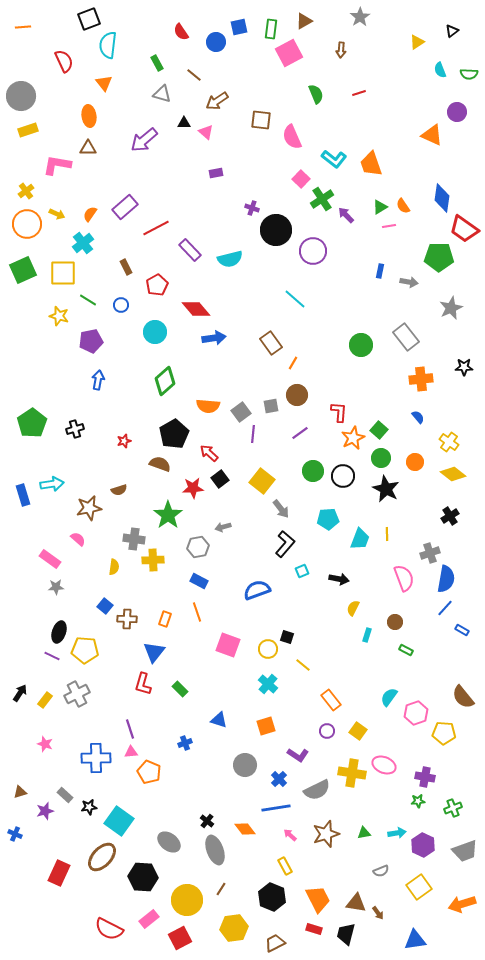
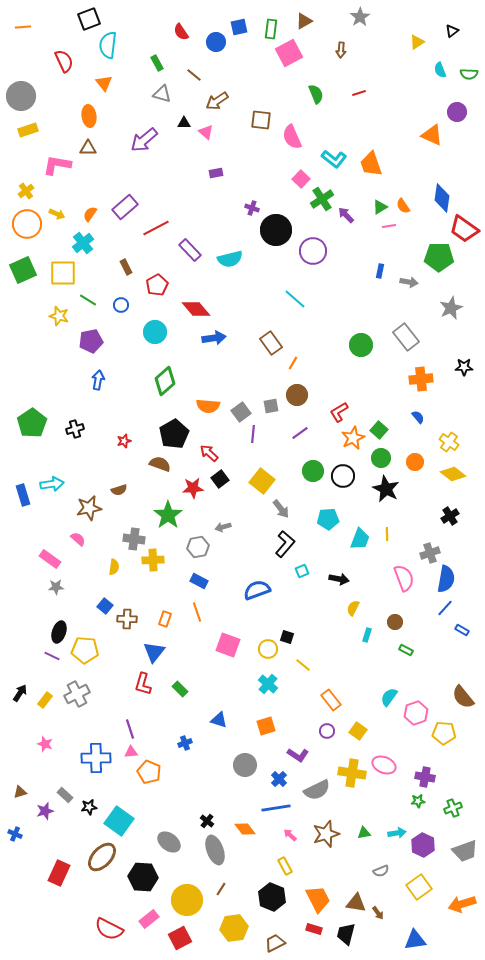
red L-shape at (339, 412): rotated 125 degrees counterclockwise
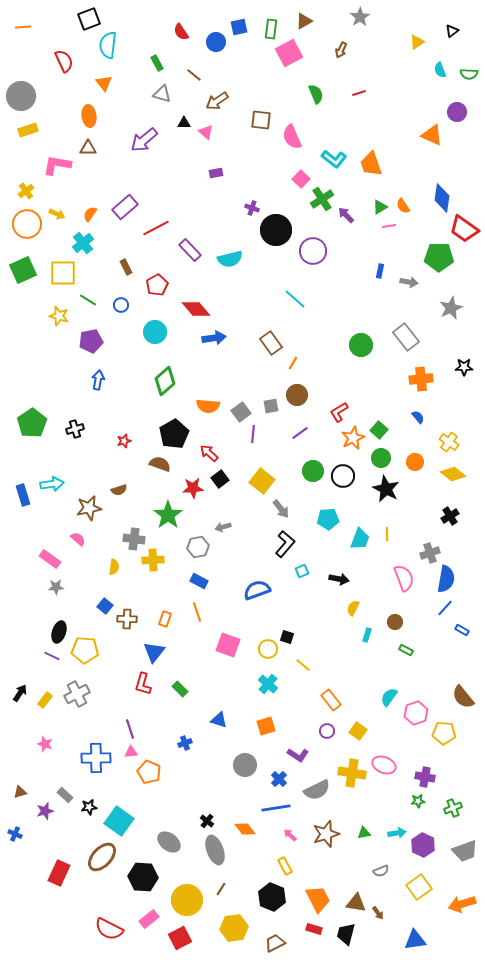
brown arrow at (341, 50): rotated 21 degrees clockwise
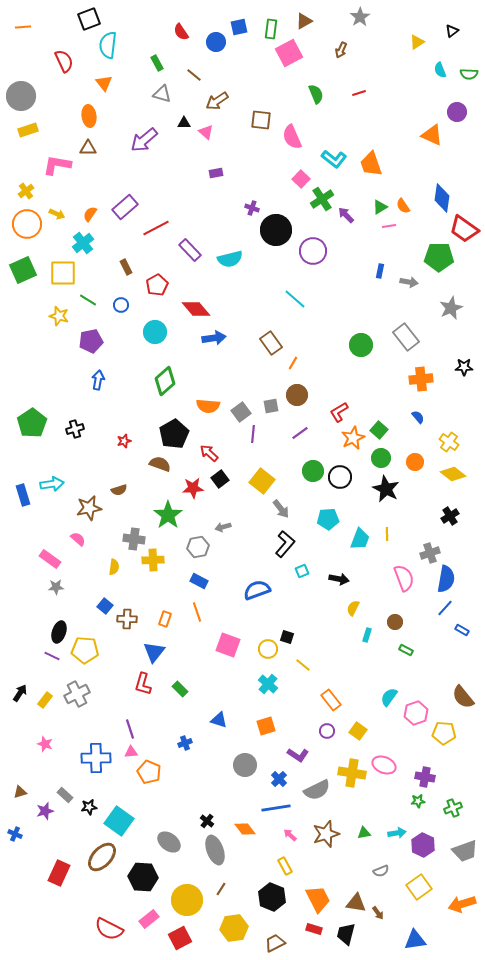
black circle at (343, 476): moved 3 px left, 1 px down
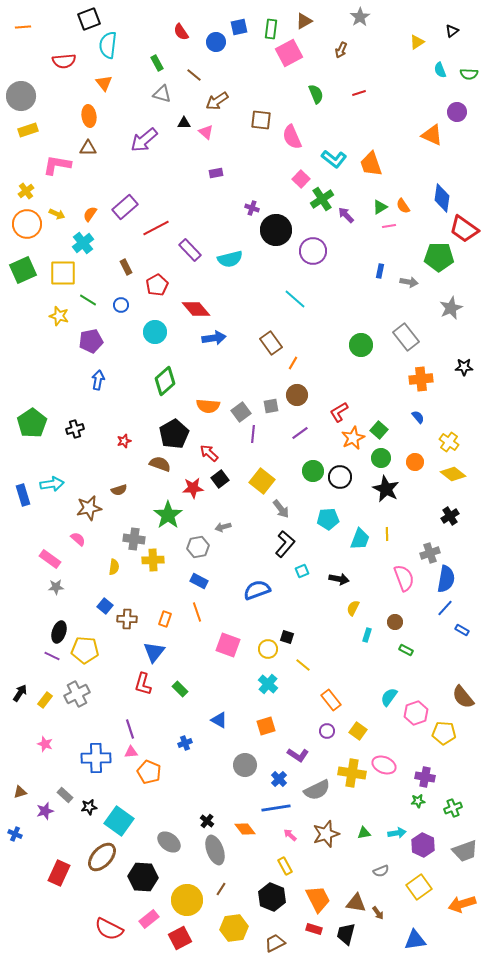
red semicircle at (64, 61): rotated 110 degrees clockwise
blue triangle at (219, 720): rotated 12 degrees clockwise
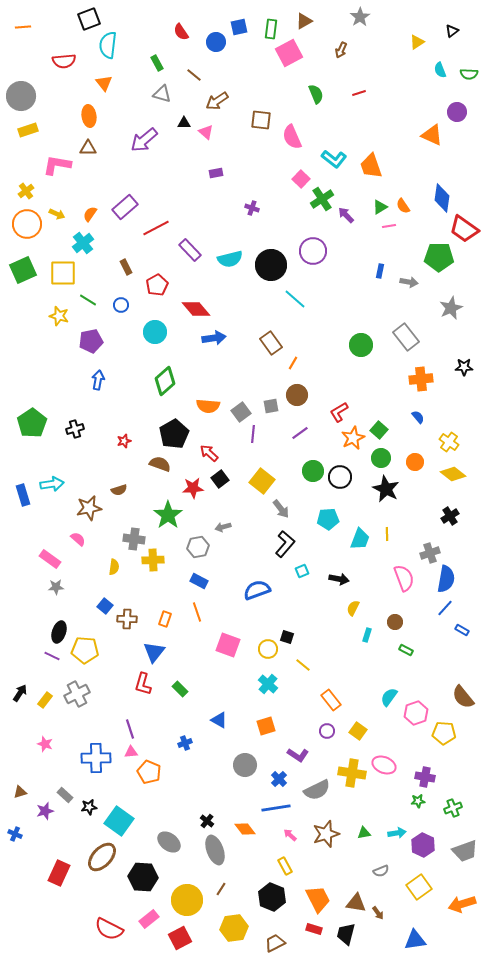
orange trapezoid at (371, 164): moved 2 px down
black circle at (276, 230): moved 5 px left, 35 px down
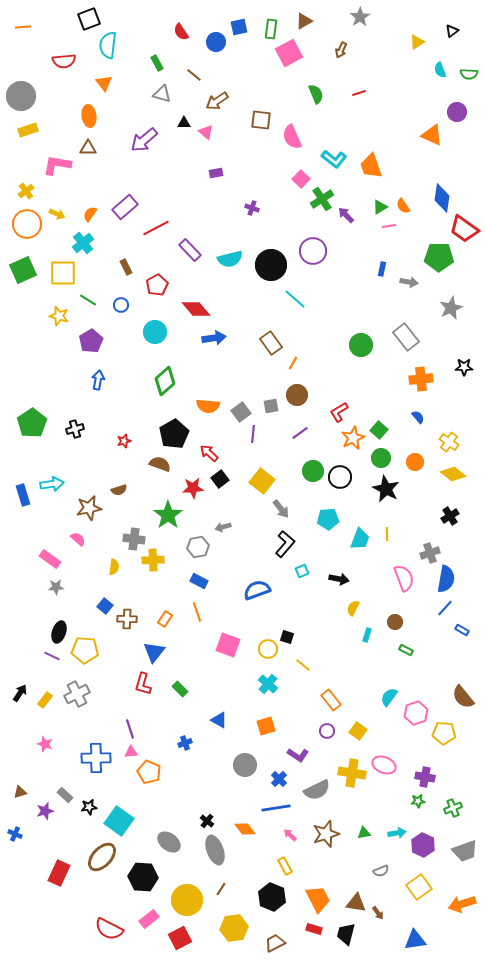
blue rectangle at (380, 271): moved 2 px right, 2 px up
purple pentagon at (91, 341): rotated 20 degrees counterclockwise
orange rectangle at (165, 619): rotated 14 degrees clockwise
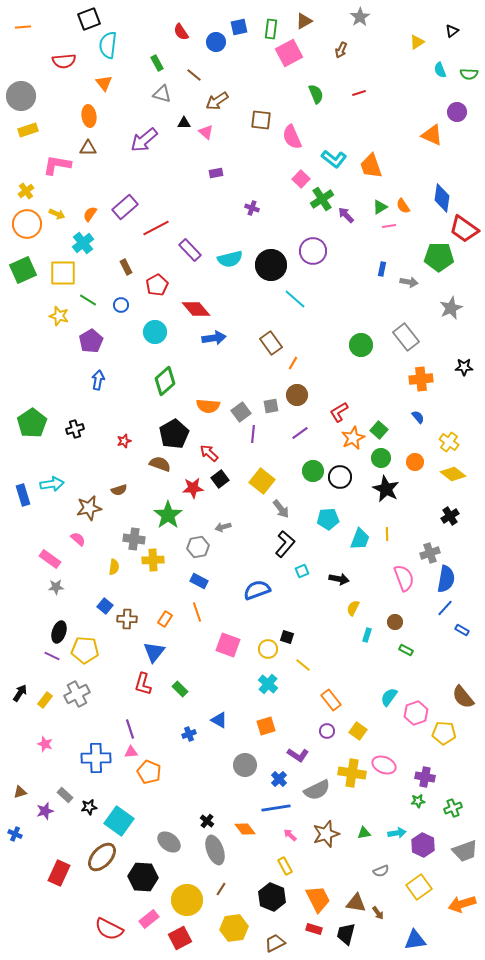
blue cross at (185, 743): moved 4 px right, 9 px up
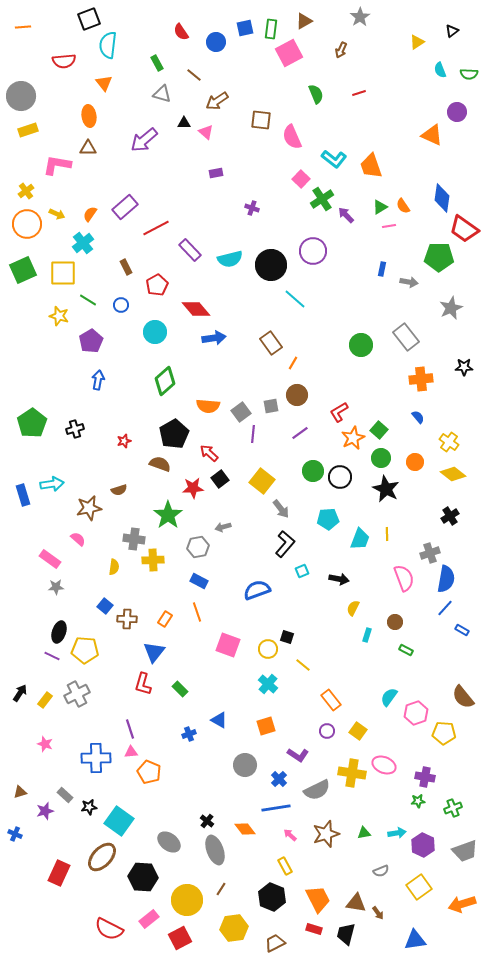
blue square at (239, 27): moved 6 px right, 1 px down
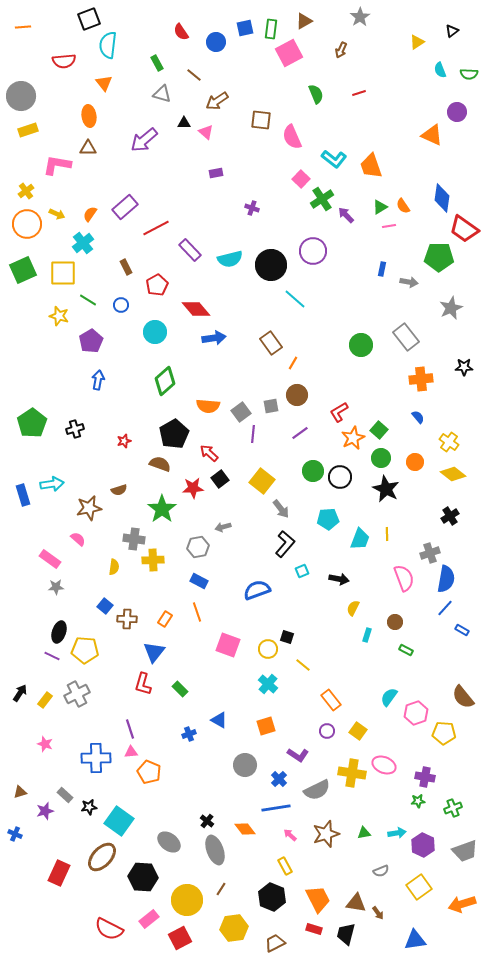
green star at (168, 515): moved 6 px left, 6 px up
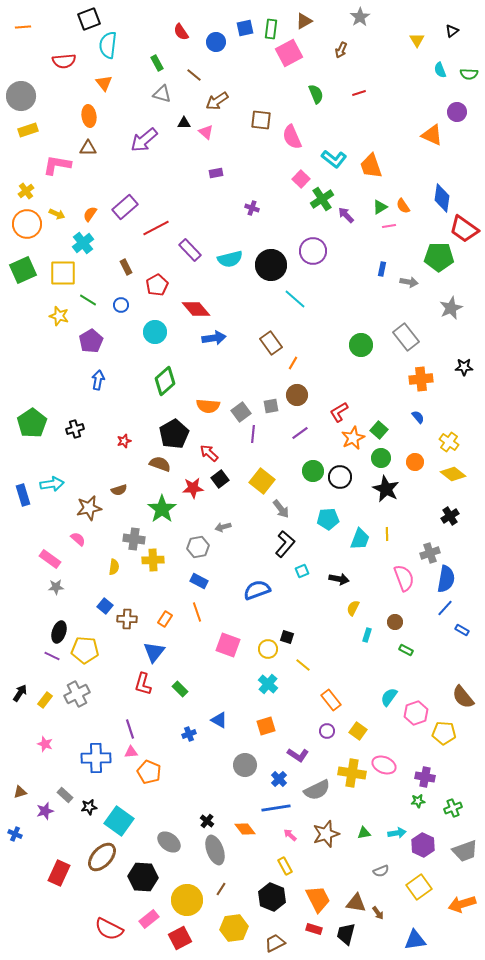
yellow triangle at (417, 42): moved 2 px up; rotated 28 degrees counterclockwise
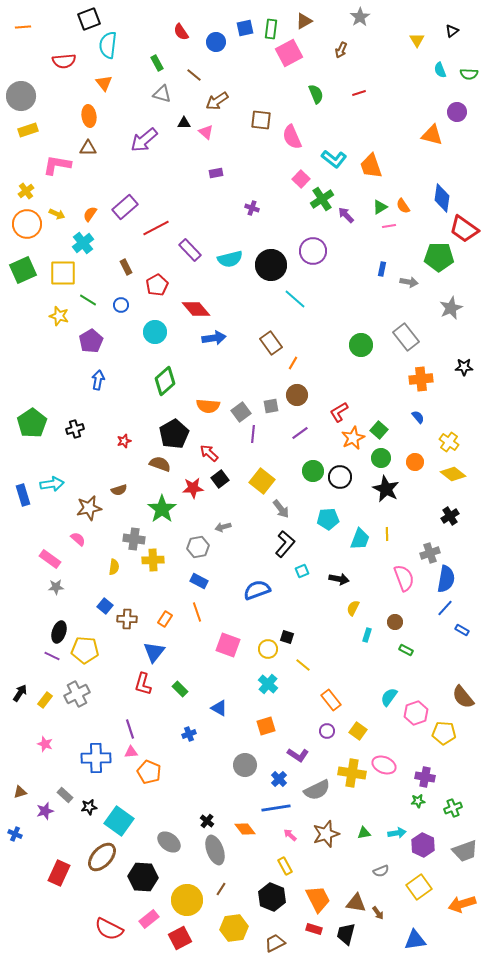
orange triangle at (432, 135): rotated 10 degrees counterclockwise
blue triangle at (219, 720): moved 12 px up
